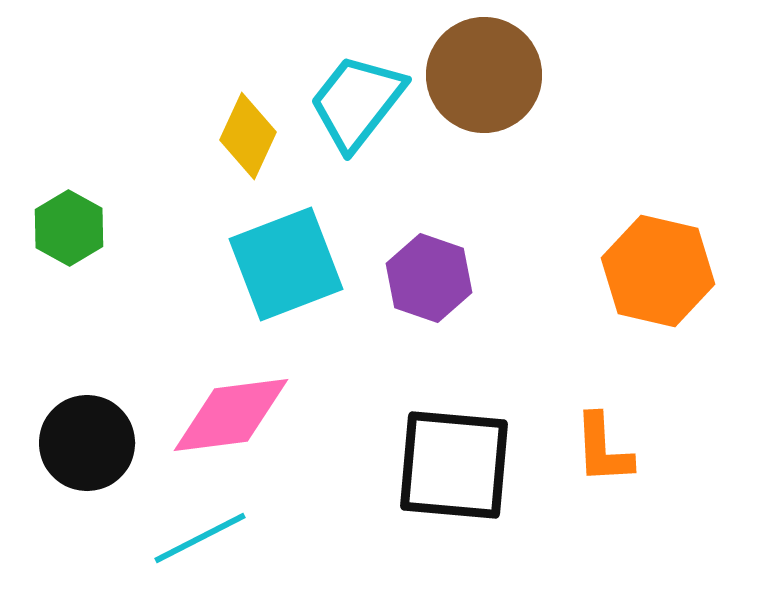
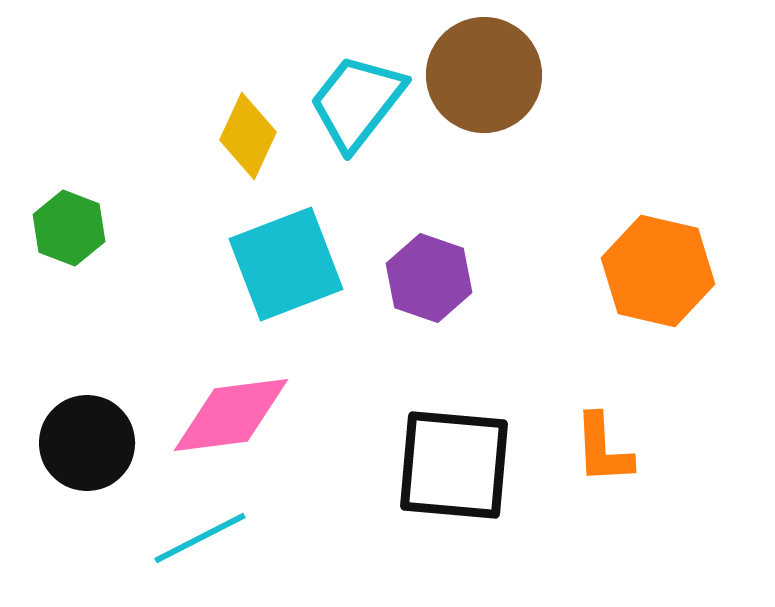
green hexagon: rotated 8 degrees counterclockwise
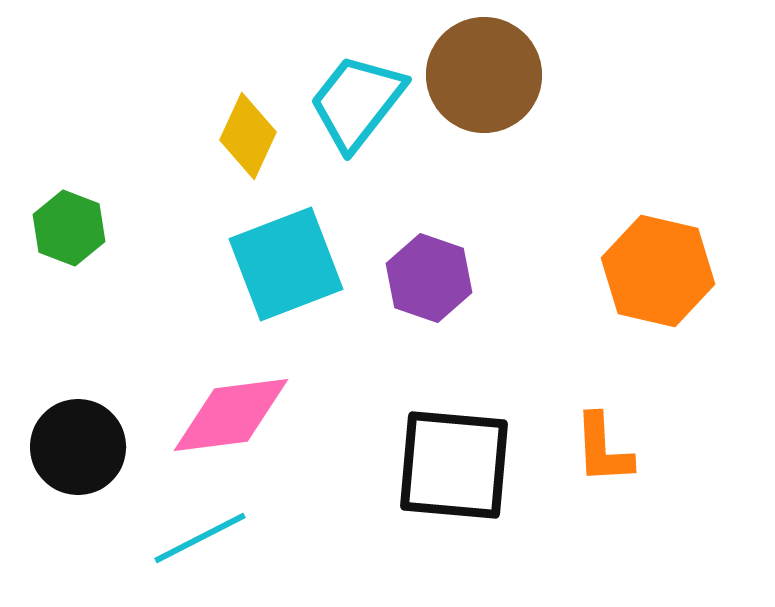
black circle: moved 9 px left, 4 px down
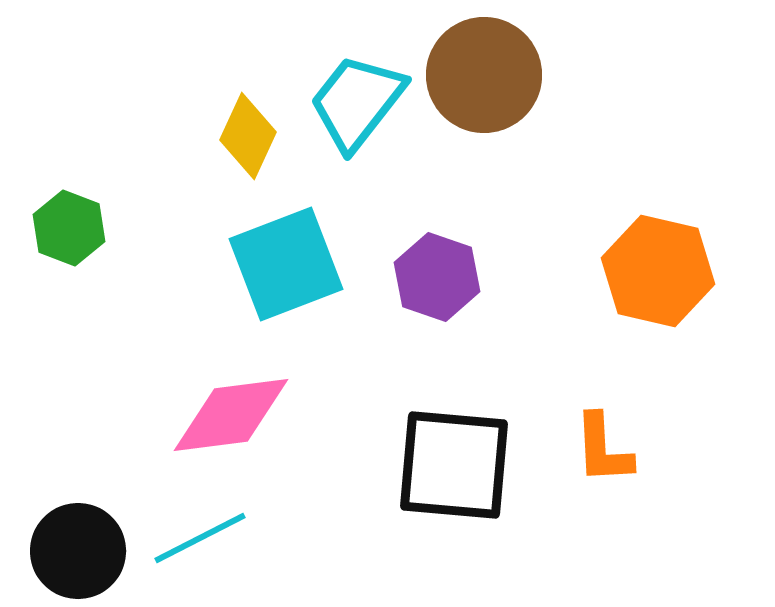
purple hexagon: moved 8 px right, 1 px up
black circle: moved 104 px down
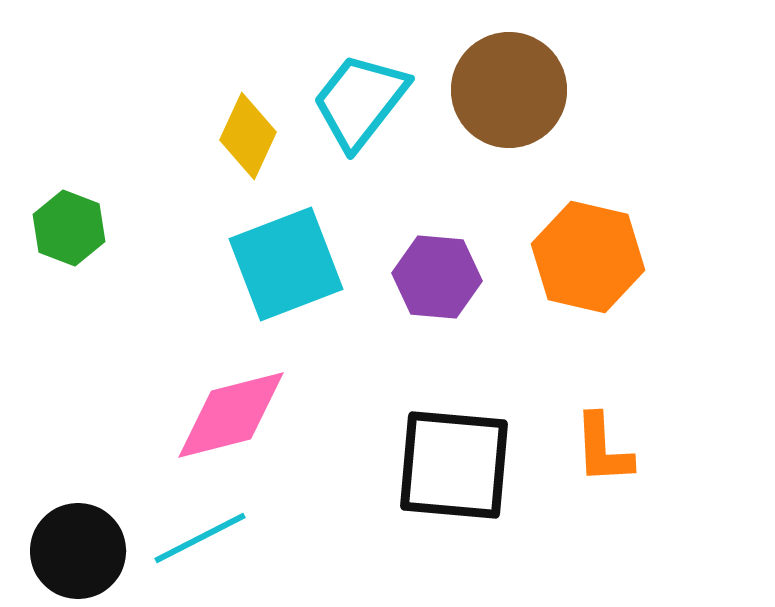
brown circle: moved 25 px right, 15 px down
cyan trapezoid: moved 3 px right, 1 px up
orange hexagon: moved 70 px left, 14 px up
purple hexagon: rotated 14 degrees counterclockwise
pink diamond: rotated 7 degrees counterclockwise
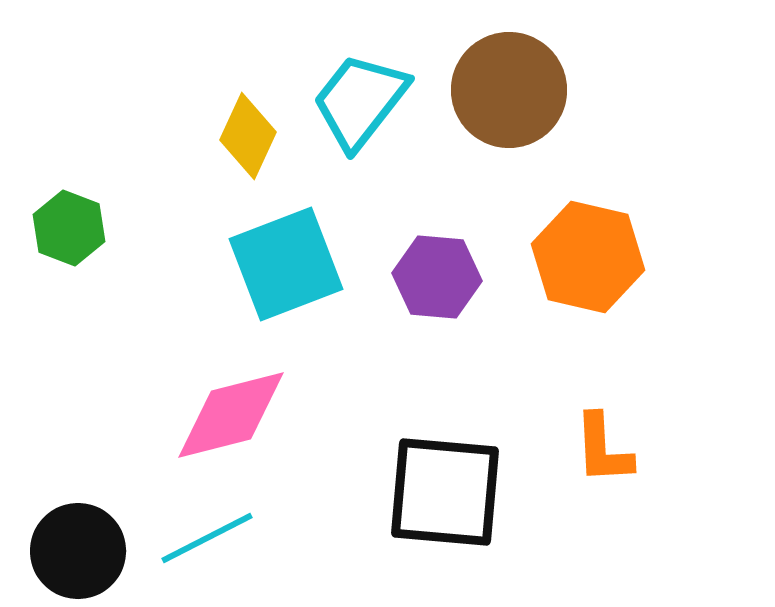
black square: moved 9 px left, 27 px down
cyan line: moved 7 px right
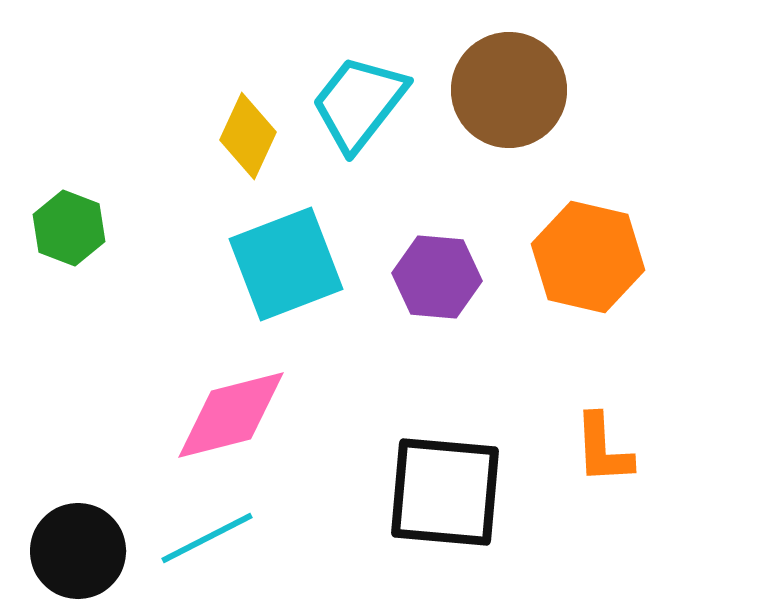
cyan trapezoid: moved 1 px left, 2 px down
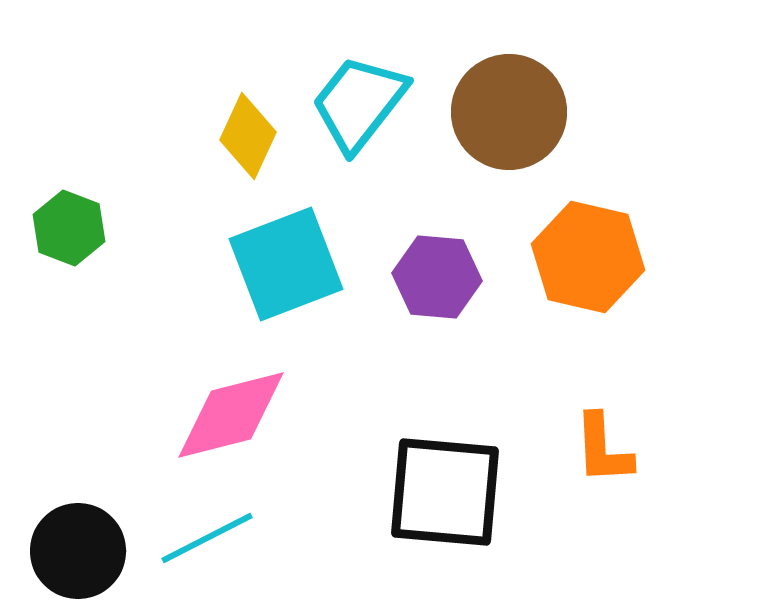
brown circle: moved 22 px down
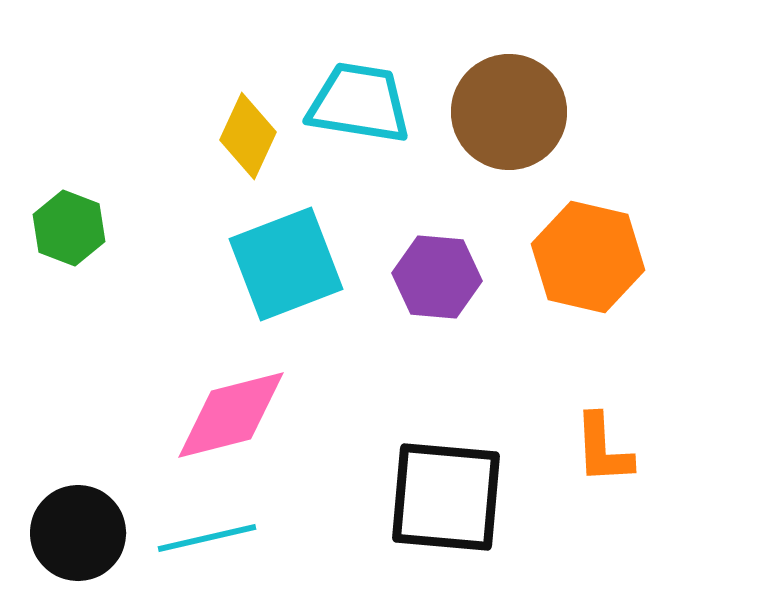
cyan trapezoid: rotated 61 degrees clockwise
black square: moved 1 px right, 5 px down
cyan line: rotated 14 degrees clockwise
black circle: moved 18 px up
